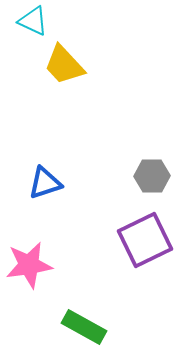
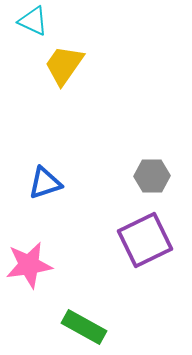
yellow trapezoid: rotated 78 degrees clockwise
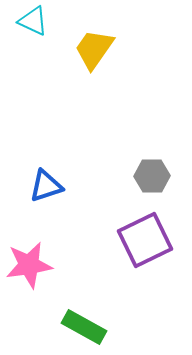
yellow trapezoid: moved 30 px right, 16 px up
blue triangle: moved 1 px right, 3 px down
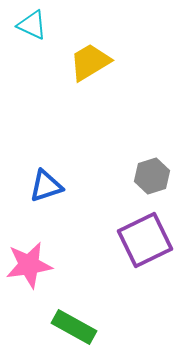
cyan triangle: moved 1 px left, 4 px down
yellow trapezoid: moved 4 px left, 13 px down; rotated 24 degrees clockwise
gray hexagon: rotated 16 degrees counterclockwise
green rectangle: moved 10 px left
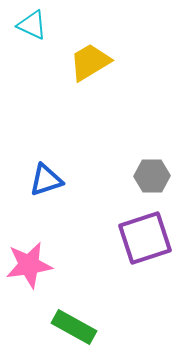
gray hexagon: rotated 16 degrees clockwise
blue triangle: moved 6 px up
purple square: moved 2 px up; rotated 8 degrees clockwise
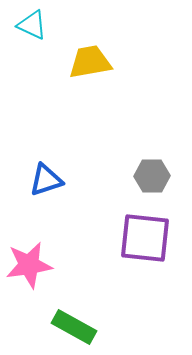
yellow trapezoid: rotated 21 degrees clockwise
purple square: rotated 24 degrees clockwise
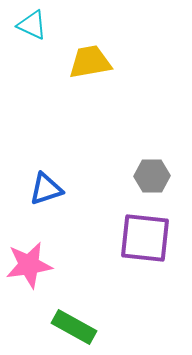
blue triangle: moved 9 px down
